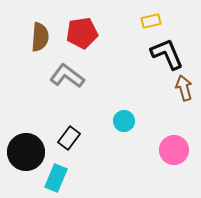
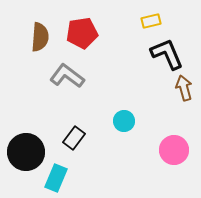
black rectangle: moved 5 px right
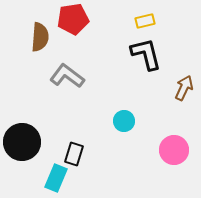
yellow rectangle: moved 6 px left
red pentagon: moved 9 px left, 14 px up
black L-shape: moved 21 px left; rotated 9 degrees clockwise
brown arrow: rotated 40 degrees clockwise
black rectangle: moved 16 px down; rotated 20 degrees counterclockwise
black circle: moved 4 px left, 10 px up
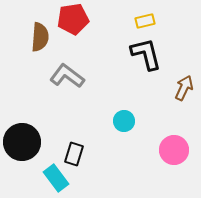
cyan rectangle: rotated 60 degrees counterclockwise
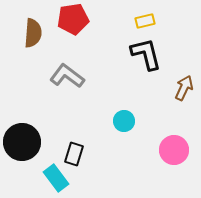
brown semicircle: moved 7 px left, 4 px up
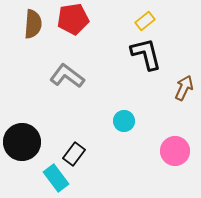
yellow rectangle: rotated 24 degrees counterclockwise
brown semicircle: moved 9 px up
pink circle: moved 1 px right, 1 px down
black rectangle: rotated 20 degrees clockwise
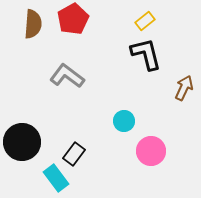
red pentagon: rotated 20 degrees counterclockwise
pink circle: moved 24 px left
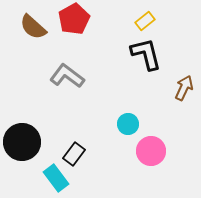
red pentagon: moved 1 px right
brown semicircle: moved 3 px down; rotated 128 degrees clockwise
cyan circle: moved 4 px right, 3 px down
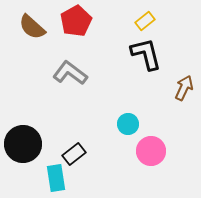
red pentagon: moved 2 px right, 2 px down
brown semicircle: moved 1 px left
gray L-shape: moved 3 px right, 3 px up
black circle: moved 1 px right, 2 px down
black rectangle: rotated 15 degrees clockwise
cyan rectangle: rotated 28 degrees clockwise
